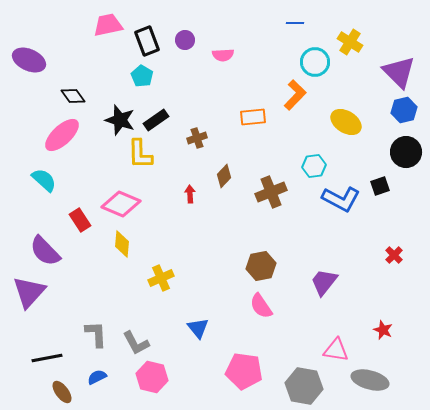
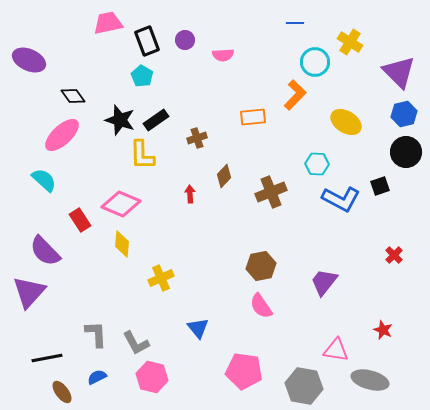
pink trapezoid at (108, 25): moved 2 px up
blue hexagon at (404, 110): moved 4 px down
yellow L-shape at (140, 154): moved 2 px right, 1 px down
cyan hexagon at (314, 166): moved 3 px right, 2 px up; rotated 10 degrees clockwise
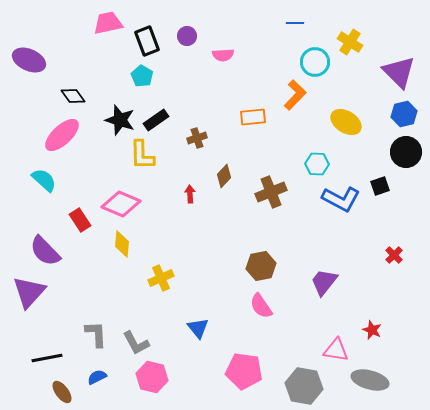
purple circle at (185, 40): moved 2 px right, 4 px up
red star at (383, 330): moved 11 px left
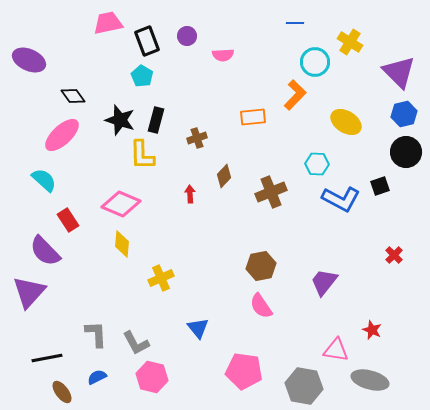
black rectangle at (156, 120): rotated 40 degrees counterclockwise
red rectangle at (80, 220): moved 12 px left
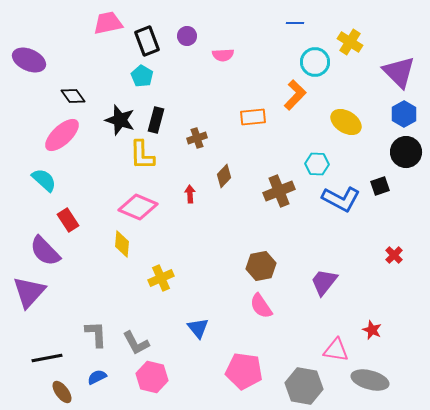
blue hexagon at (404, 114): rotated 15 degrees counterclockwise
brown cross at (271, 192): moved 8 px right, 1 px up
pink diamond at (121, 204): moved 17 px right, 3 px down
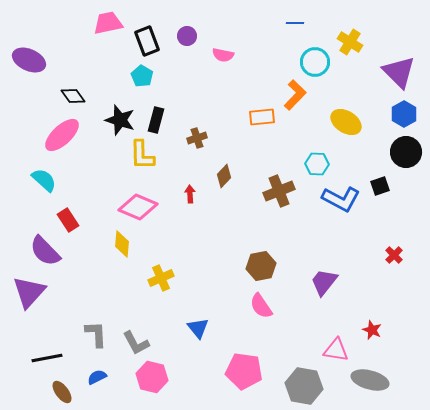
pink semicircle at (223, 55): rotated 15 degrees clockwise
orange rectangle at (253, 117): moved 9 px right
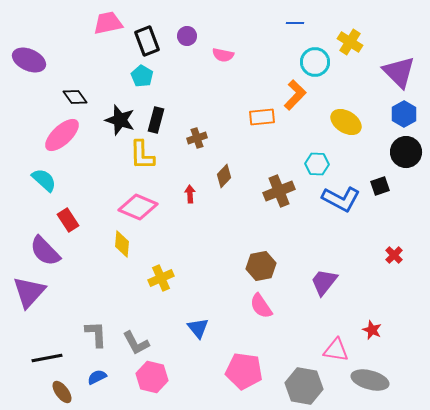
black diamond at (73, 96): moved 2 px right, 1 px down
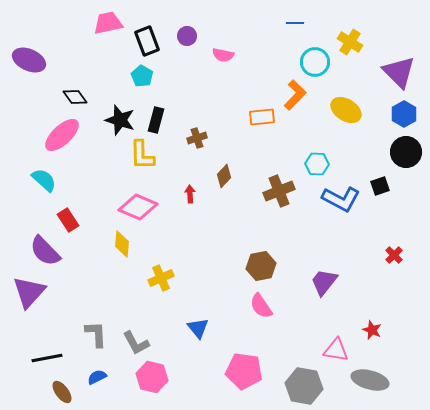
yellow ellipse at (346, 122): moved 12 px up
